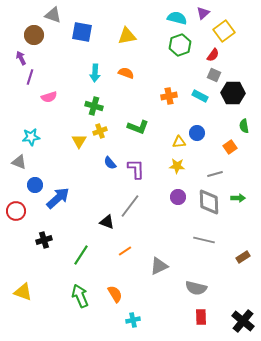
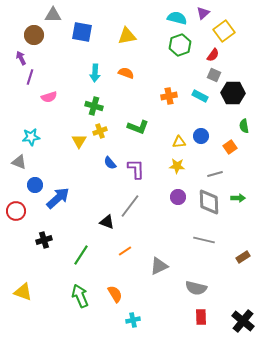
gray triangle at (53, 15): rotated 18 degrees counterclockwise
blue circle at (197, 133): moved 4 px right, 3 px down
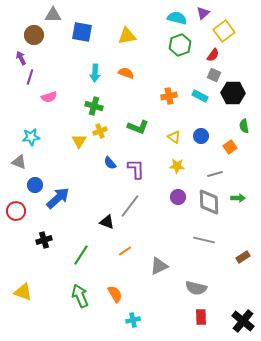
yellow triangle at (179, 142): moved 5 px left, 5 px up; rotated 40 degrees clockwise
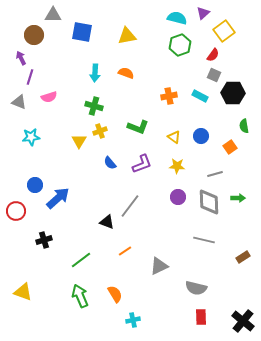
gray triangle at (19, 162): moved 60 px up
purple L-shape at (136, 169): moved 6 px right, 5 px up; rotated 70 degrees clockwise
green line at (81, 255): moved 5 px down; rotated 20 degrees clockwise
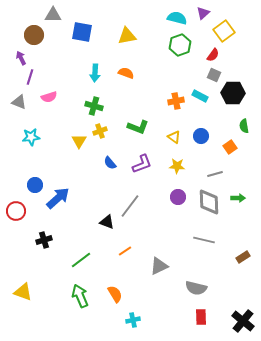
orange cross at (169, 96): moved 7 px right, 5 px down
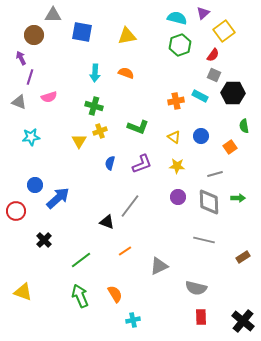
blue semicircle at (110, 163): rotated 56 degrees clockwise
black cross at (44, 240): rotated 28 degrees counterclockwise
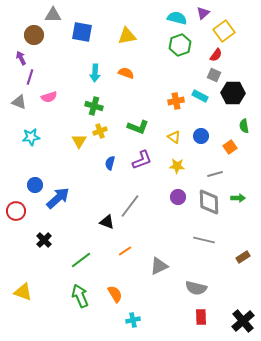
red semicircle at (213, 55): moved 3 px right
purple L-shape at (142, 164): moved 4 px up
black cross at (243, 321): rotated 10 degrees clockwise
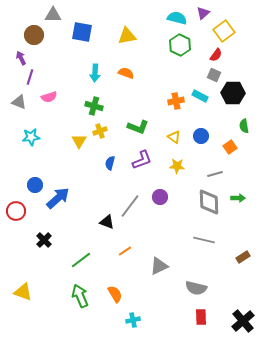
green hexagon at (180, 45): rotated 15 degrees counterclockwise
purple circle at (178, 197): moved 18 px left
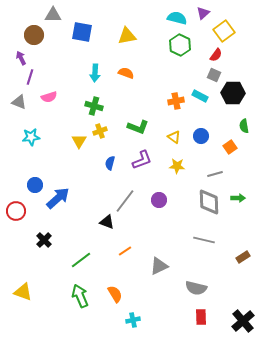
purple circle at (160, 197): moved 1 px left, 3 px down
gray line at (130, 206): moved 5 px left, 5 px up
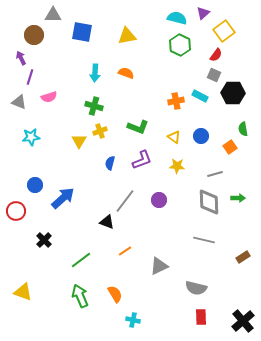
green semicircle at (244, 126): moved 1 px left, 3 px down
blue arrow at (58, 198): moved 5 px right
cyan cross at (133, 320): rotated 24 degrees clockwise
